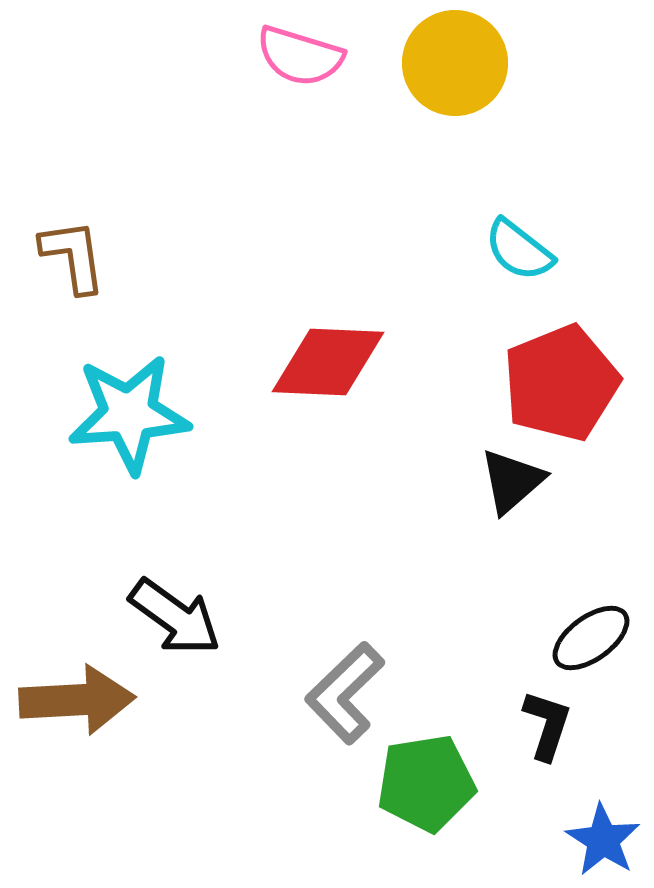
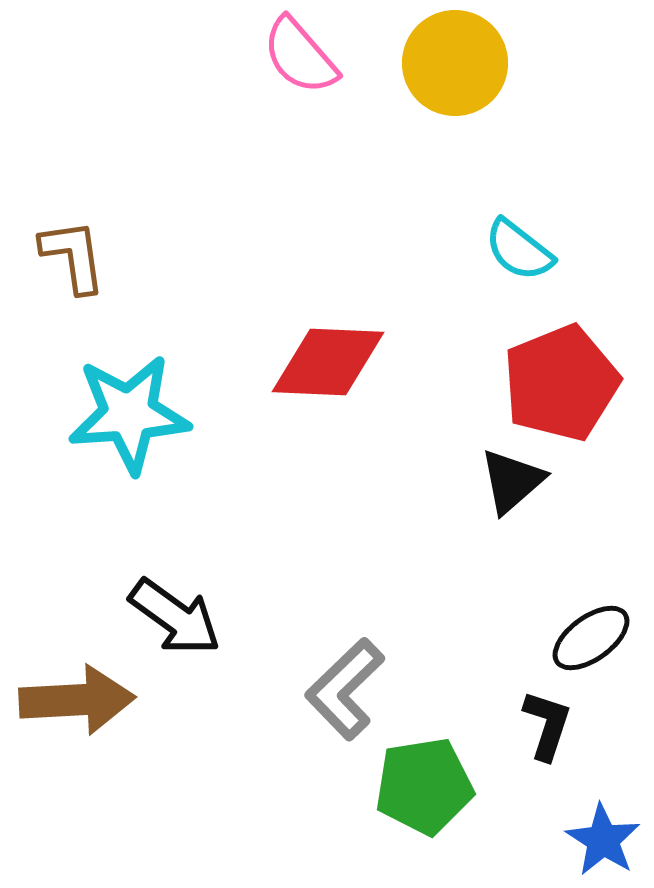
pink semicircle: rotated 32 degrees clockwise
gray L-shape: moved 4 px up
green pentagon: moved 2 px left, 3 px down
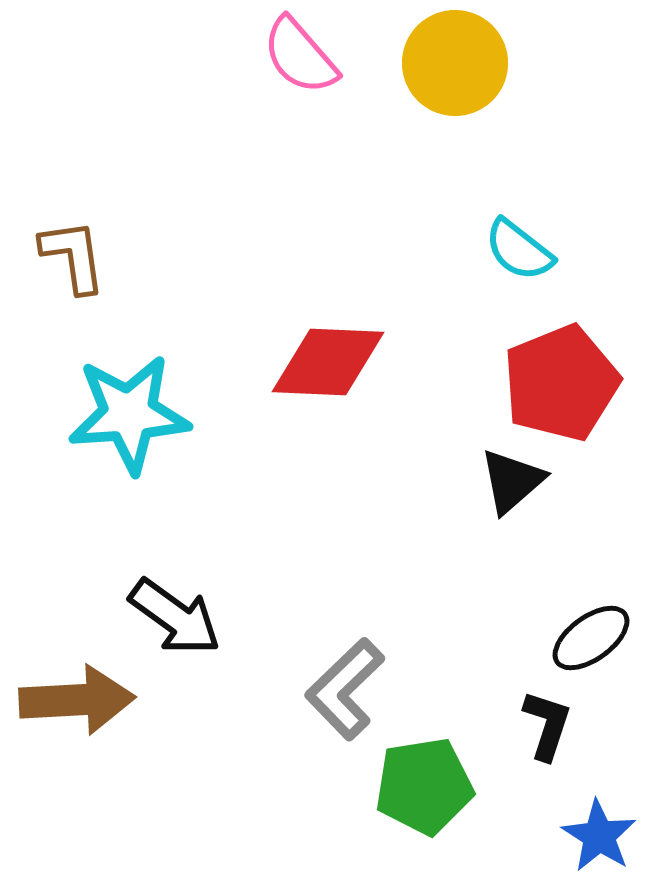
blue star: moved 4 px left, 4 px up
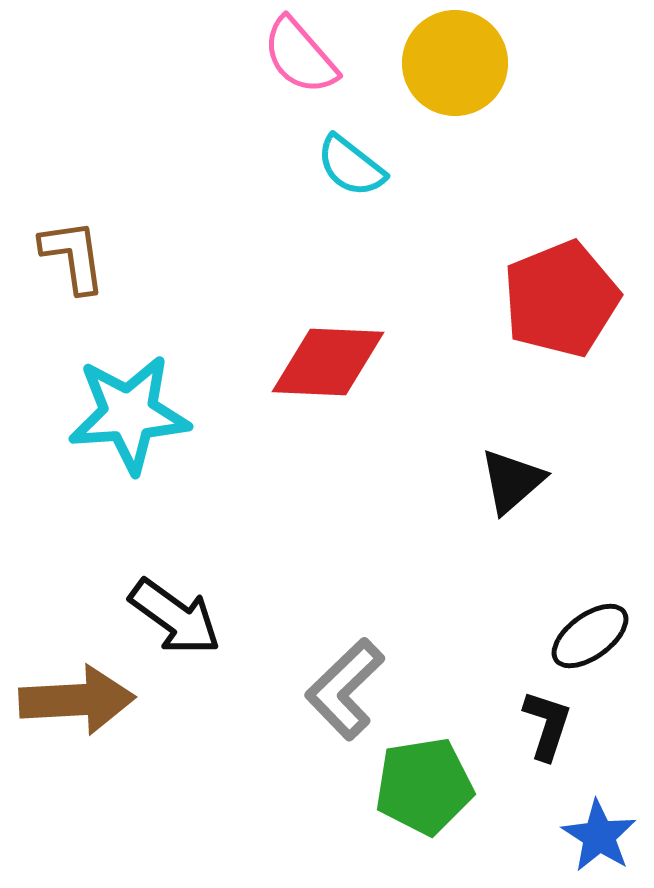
cyan semicircle: moved 168 px left, 84 px up
red pentagon: moved 84 px up
black ellipse: moved 1 px left, 2 px up
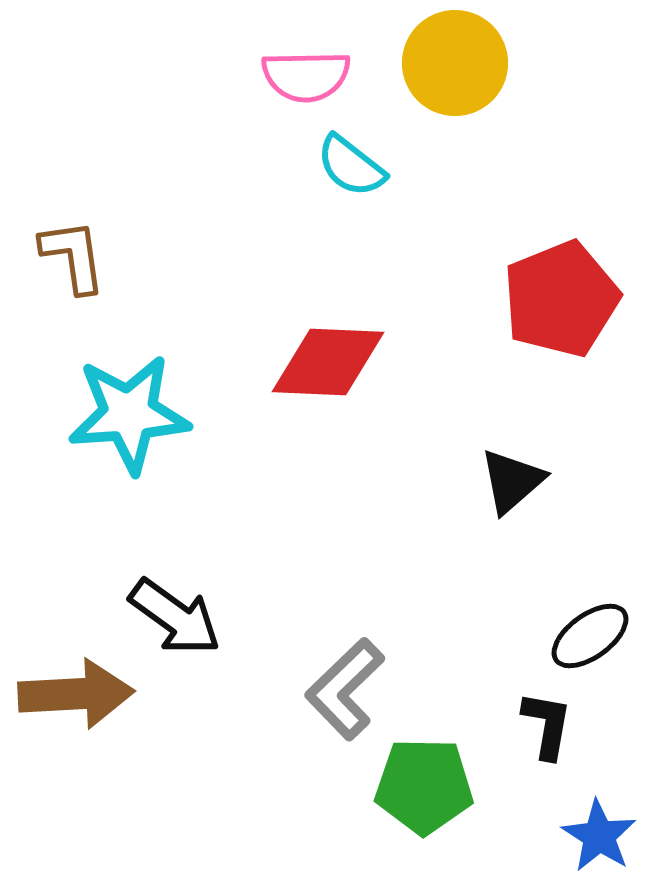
pink semicircle: moved 6 px right, 20 px down; rotated 50 degrees counterclockwise
brown arrow: moved 1 px left, 6 px up
black L-shape: rotated 8 degrees counterclockwise
green pentagon: rotated 10 degrees clockwise
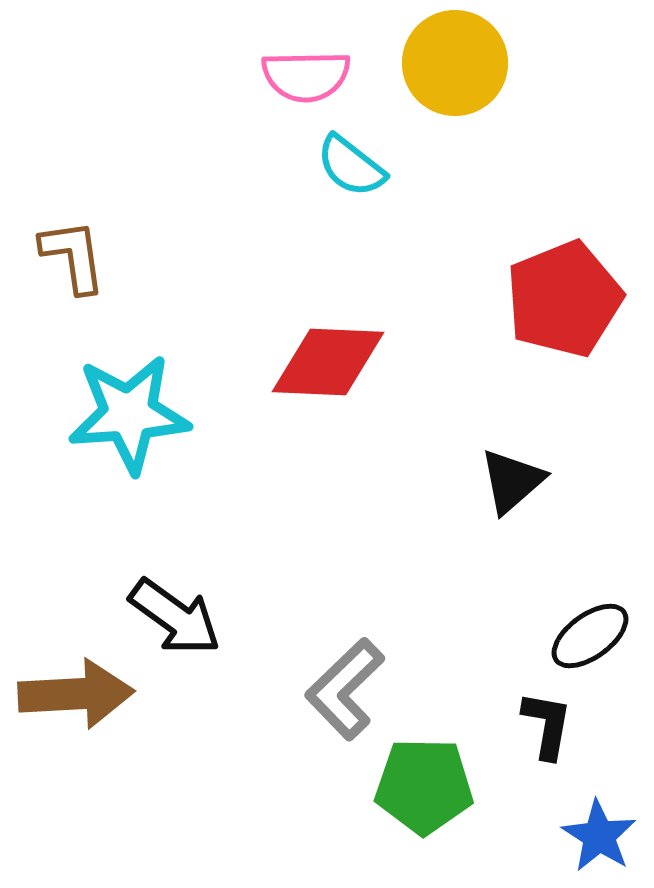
red pentagon: moved 3 px right
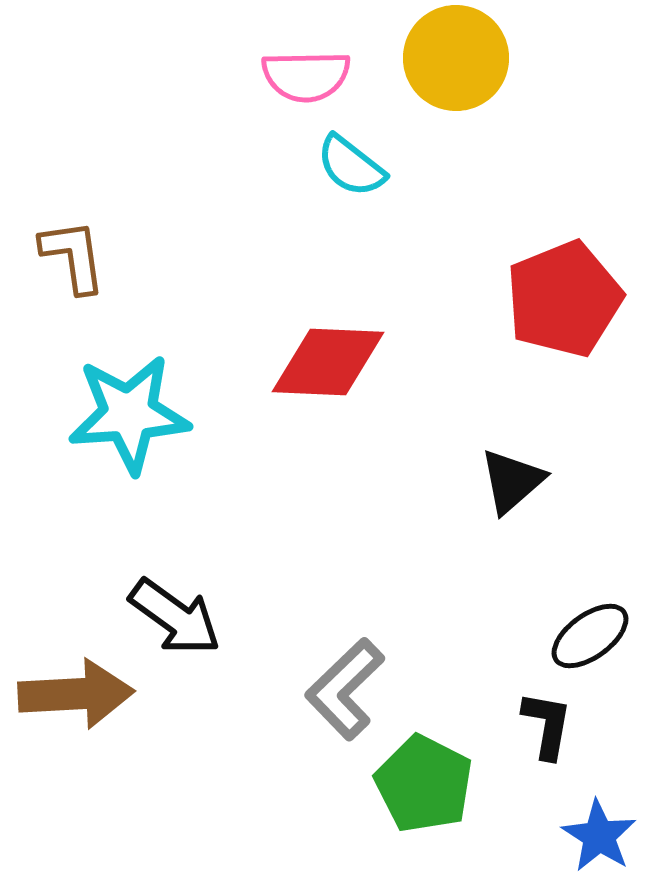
yellow circle: moved 1 px right, 5 px up
green pentagon: moved 2 px up; rotated 26 degrees clockwise
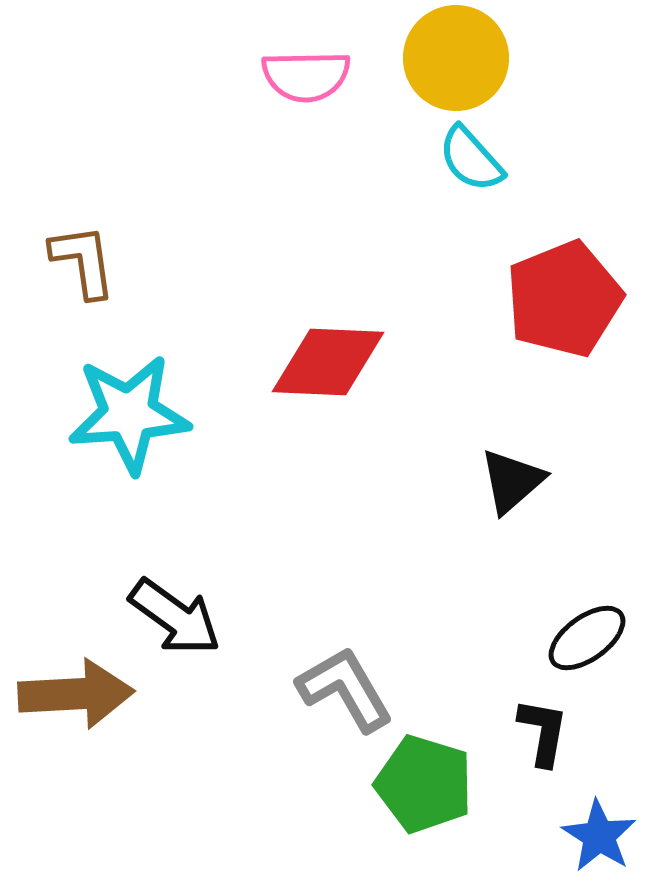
cyan semicircle: moved 120 px right, 7 px up; rotated 10 degrees clockwise
brown L-shape: moved 10 px right, 5 px down
black ellipse: moved 3 px left, 2 px down
gray L-shape: rotated 104 degrees clockwise
black L-shape: moved 4 px left, 7 px down
green pentagon: rotated 10 degrees counterclockwise
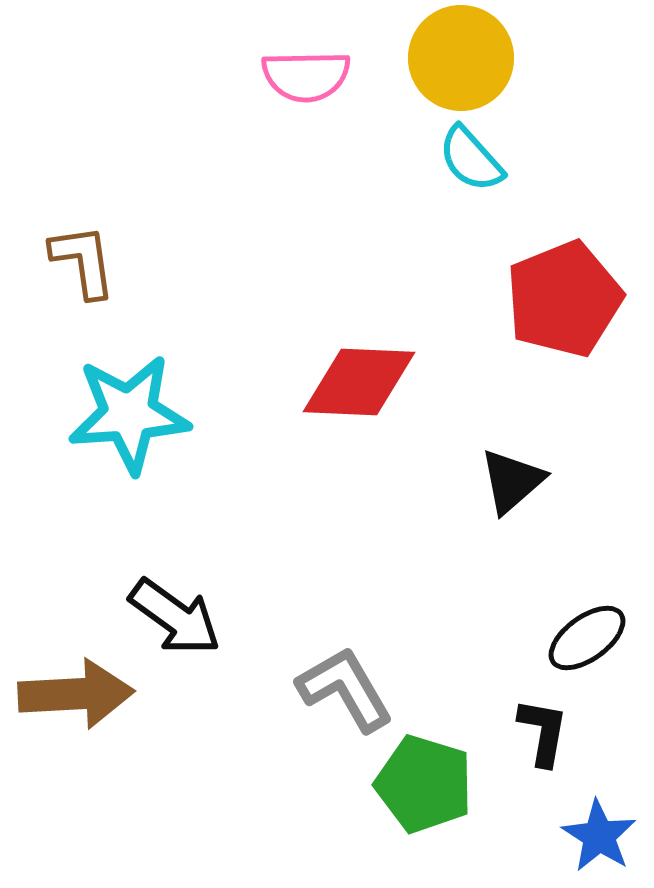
yellow circle: moved 5 px right
red diamond: moved 31 px right, 20 px down
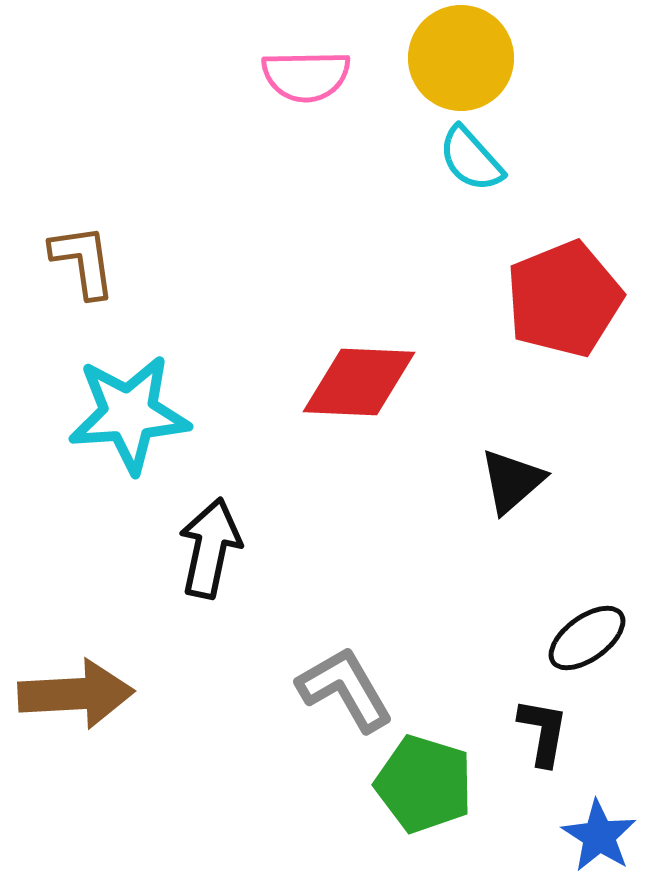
black arrow: moved 35 px right, 69 px up; rotated 114 degrees counterclockwise
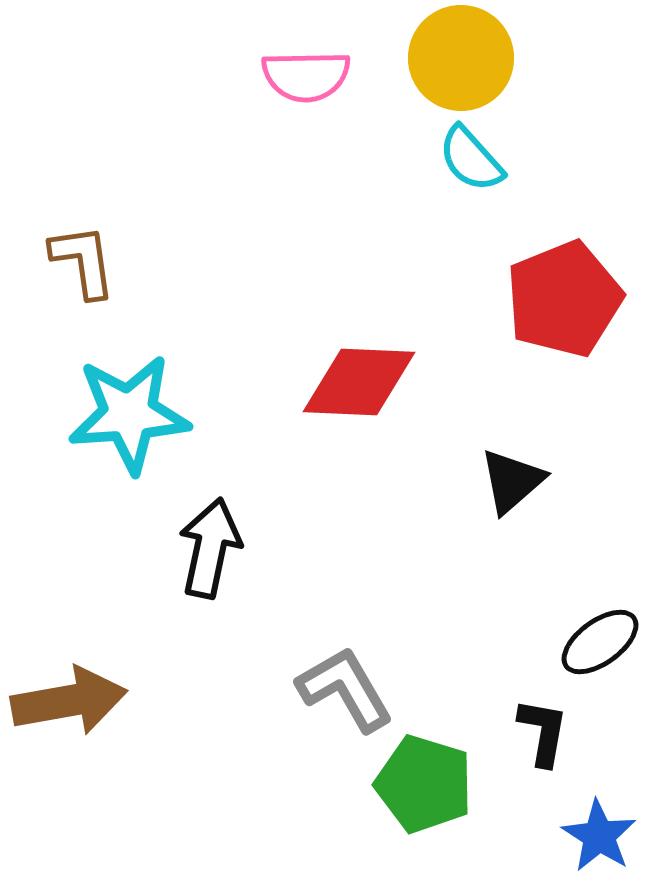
black ellipse: moved 13 px right, 4 px down
brown arrow: moved 7 px left, 7 px down; rotated 7 degrees counterclockwise
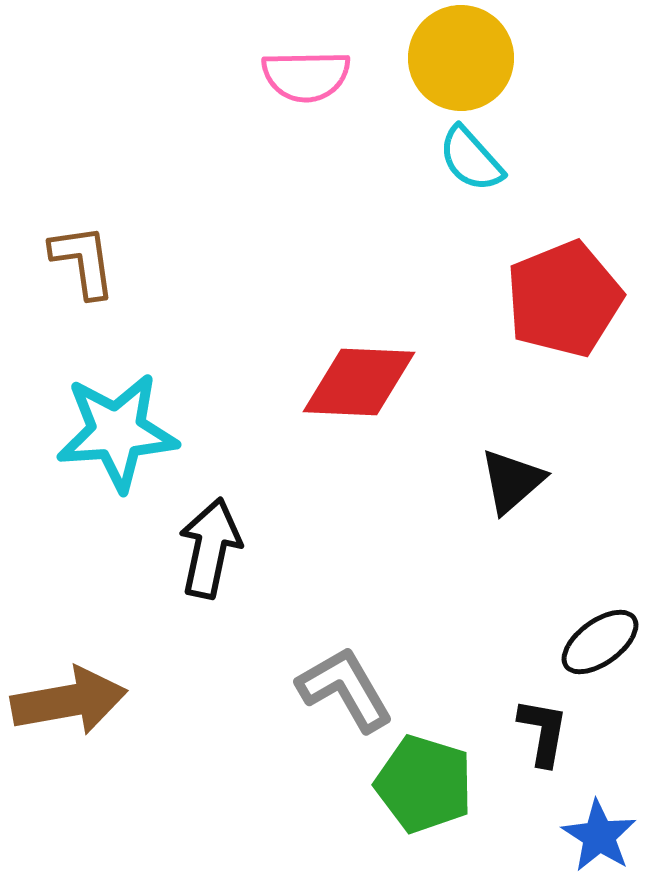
cyan star: moved 12 px left, 18 px down
